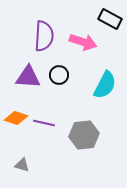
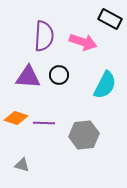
purple line: rotated 10 degrees counterclockwise
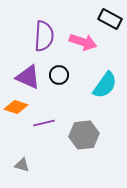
purple triangle: rotated 20 degrees clockwise
cyan semicircle: rotated 8 degrees clockwise
orange diamond: moved 11 px up
purple line: rotated 15 degrees counterclockwise
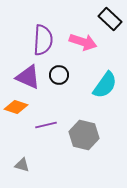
black rectangle: rotated 15 degrees clockwise
purple semicircle: moved 1 px left, 4 px down
purple line: moved 2 px right, 2 px down
gray hexagon: rotated 20 degrees clockwise
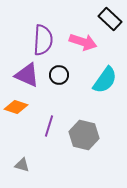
purple triangle: moved 1 px left, 2 px up
cyan semicircle: moved 5 px up
purple line: moved 3 px right, 1 px down; rotated 60 degrees counterclockwise
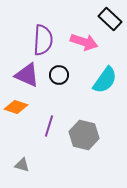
pink arrow: moved 1 px right
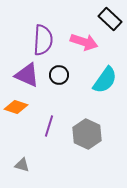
gray hexagon: moved 3 px right, 1 px up; rotated 12 degrees clockwise
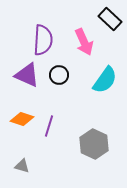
pink arrow: rotated 48 degrees clockwise
orange diamond: moved 6 px right, 12 px down
gray hexagon: moved 7 px right, 10 px down
gray triangle: moved 1 px down
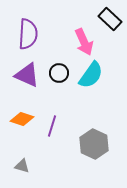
purple semicircle: moved 15 px left, 6 px up
black circle: moved 2 px up
cyan semicircle: moved 14 px left, 5 px up
purple line: moved 3 px right
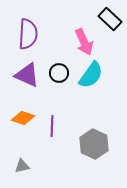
orange diamond: moved 1 px right, 1 px up
purple line: rotated 15 degrees counterclockwise
gray triangle: rotated 28 degrees counterclockwise
